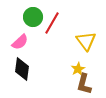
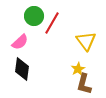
green circle: moved 1 px right, 1 px up
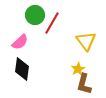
green circle: moved 1 px right, 1 px up
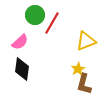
yellow triangle: rotated 45 degrees clockwise
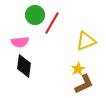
pink semicircle: rotated 36 degrees clockwise
black diamond: moved 2 px right, 3 px up
brown L-shape: rotated 130 degrees counterclockwise
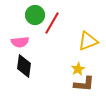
yellow triangle: moved 2 px right
brown L-shape: rotated 30 degrees clockwise
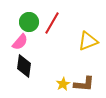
green circle: moved 6 px left, 7 px down
pink semicircle: rotated 42 degrees counterclockwise
yellow star: moved 15 px left, 15 px down
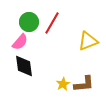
black diamond: rotated 15 degrees counterclockwise
brown L-shape: rotated 10 degrees counterclockwise
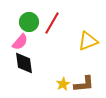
black diamond: moved 3 px up
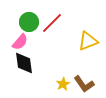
red line: rotated 15 degrees clockwise
brown L-shape: rotated 60 degrees clockwise
